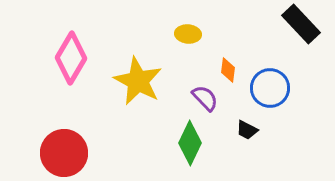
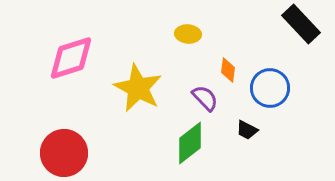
pink diamond: rotated 42 degrees clockwise
yellow star: moved 7 px down
green diamond: rotated 27 degrees clockwise
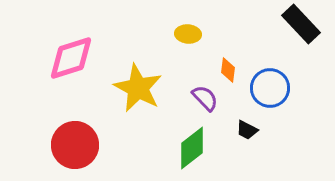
green diamond: moved 2 px right, 5 px down
red circle: moved 11 px right, 8 px up
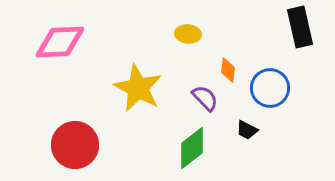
black rectangle: moved 1 px left, 3 px down; rotated 30 degrees clockwise
pink diamond: moved 11 px left, 16 px up; rotated 15 degrees clockwise
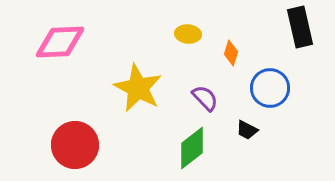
orange diamond: moved 3 px right, 17 px up; rotated 10 degrees clockwise
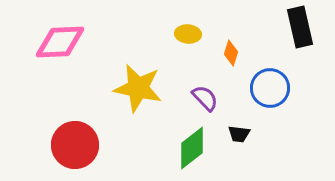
yellow star: rotated 15 degrees counterclockwise
black trapezoid: moved 8 px left, 4 px down; rotated 20 degrees counterclockwise
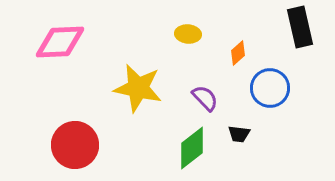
orange diamond: moved 7 px right; rotated 30 degrees clockwise
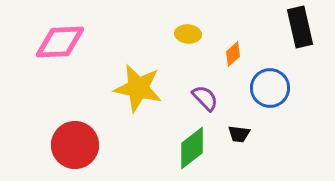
orange diamond: moved 5 px left, 1 px down
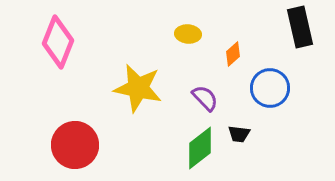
pink diamond: moved 2 px left; rotated 66 degrees counterclockwise
green diamond: moved 8 px right
